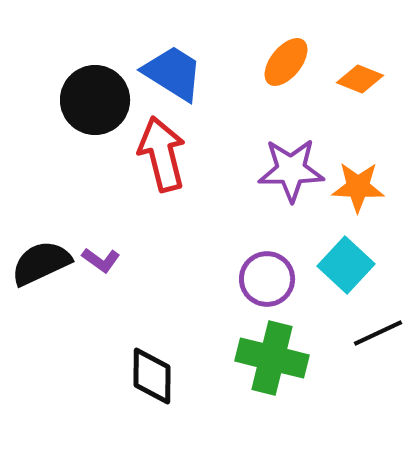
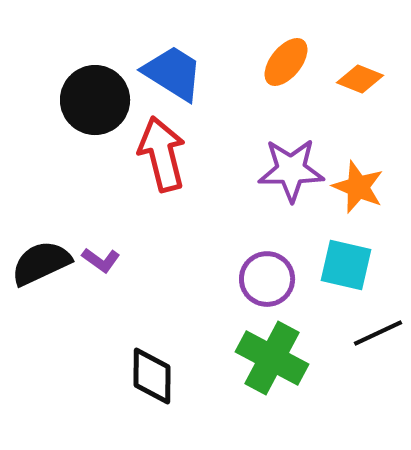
orange star: rotated 20 degrees clockwise
cyan square: rotated 30 degrees counterclockwise
green cross: rotated 14 degrees clockwise
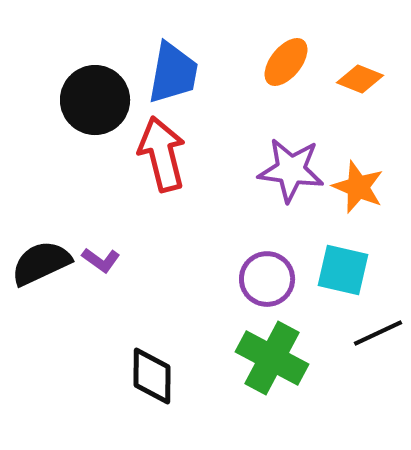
blue trapezoid: rotated 68 degrees clockwise
purple star: rotated 8 degrees clockwise
cyan square: moved 3 px left, 5 px down
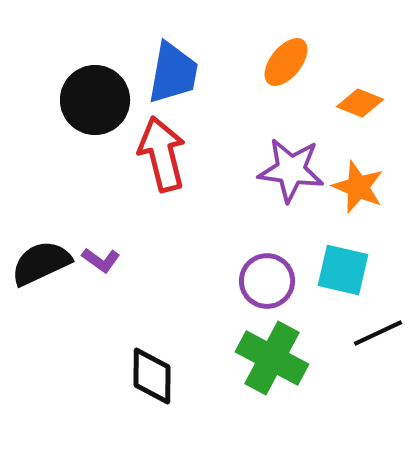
orange diamond: moved 24 px down
purple circle: moved 2 px down
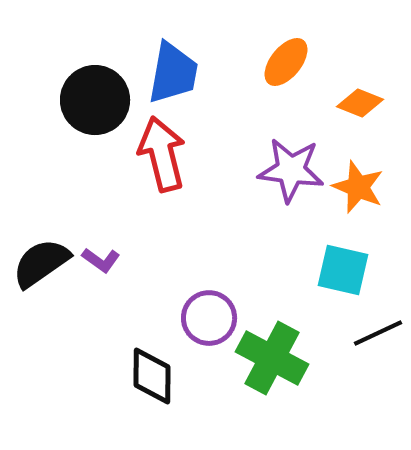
black semicircle: rotated 10 degrees counterclockwise
purple circle: moved 58 px left, 37 px down
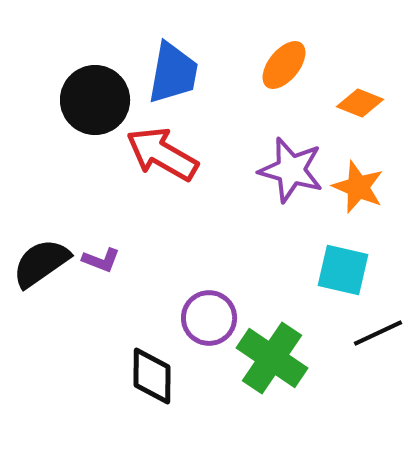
orange ellipse: moved 2 px left, 3 px down
red arrow: rotated 46 degrees counterclockwise
purple star: rotated 8 degrees clockwise
purple L-shape: rotated 15 degrees counterclockwise
green cross: rotated 6 degrees clockwise
